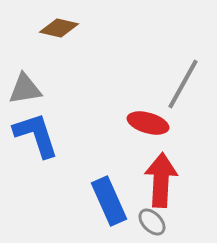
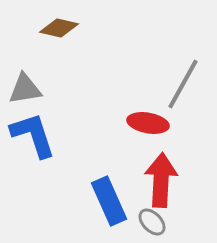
red ellipse: rotated 6 degrees counterclockwise
blue L-shape: moved 3 px left
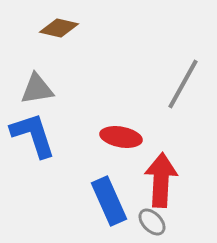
gray triangle: moved 12 px right
red ellipse: moved 27 px left, 14 px down
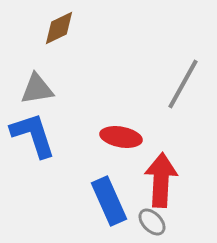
brown diamond: rotated 39 degrees counterclockwise
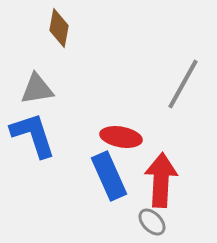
brown diamond: rotated 54 degrees counterclockwise
blue rectangle: moved 25 px up
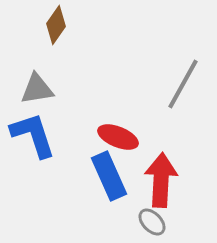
brown diamond: moved 3 px left, 3 px up; rotated 24 degrees clockwise
red ellipse: moved 3 px left; rotated 12 degrees clockwise
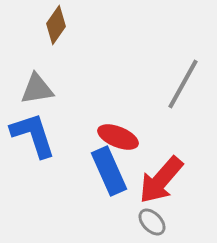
blue rectangle: moved 5 px up
red arrow: rotated 142 degrees counterclockwise
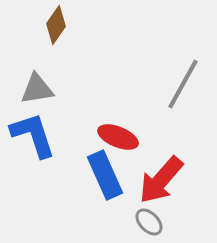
blue rectangle: moved 4 px left, 4 px down
gray ellipse: moved 3 px left
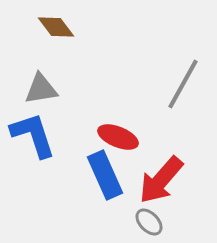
brown diamond: moved 2 px down; rotated 72 degrees counterclockwise
gray triangle: moved 4 px right
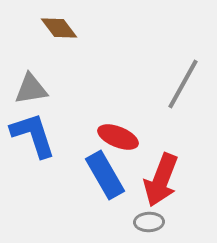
brown diamond: moved 3 px right, 1 px down
gray triangle: moved 10 px left
blue rectangle: rotated 6 degrees counterclockwise
red arrow: rotated 20 degrees counterclockwise
gray ellipse: rotated 48 degrees counterclockwise
